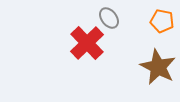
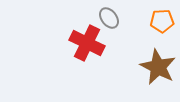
orange pentagon: rotated 15 degrees counterclockwise
red cross: rotated 20 degrees counterclockwise
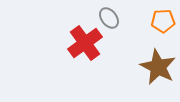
orange pentagon: moved 1 px right
red cross: moved 2 px left; rotated 28 degrees clockwise
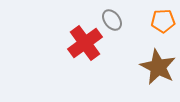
gray ellipse: moved 3 px right, 2 px down
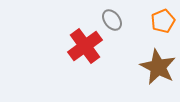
orange pentagon: rotated 20 degrees counterclockwise
red cross: moved 3 px down
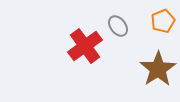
gray ellipse: moved 6 px right, 6 px down
brown star: moved 2 px down; rotated 12 degrees clockwise
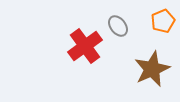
brown star: moved 6 px left; rotated 9 degrees clockwise
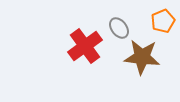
gray ellipse: moved 1 px right, 2 px down
brown star: moved 10 px left, 12 px up; rotated 30 degrees clockwise
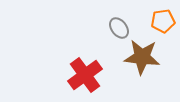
orange pentagon: rotated 15 degrees clockwise
red cross: moved 29 px down
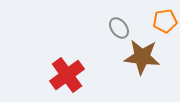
orange pentagon: moved 2 px right
red cross: moved 18 px left
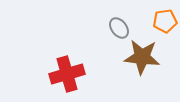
red cross: moved 1 px up; rotated 20 degrees clockwise
